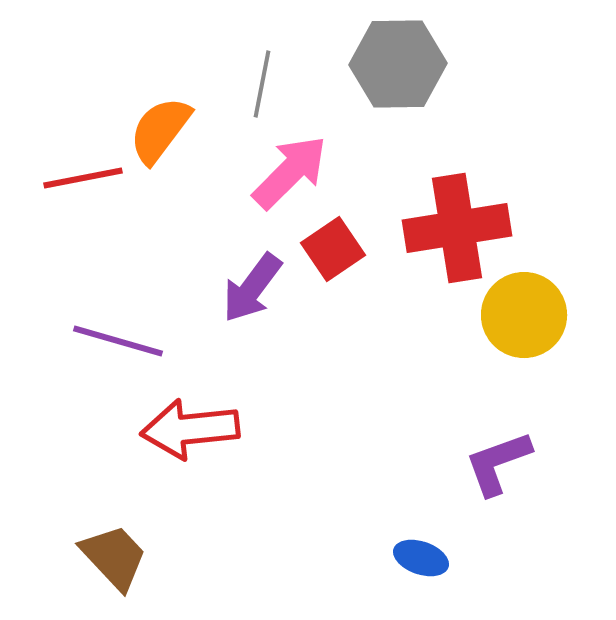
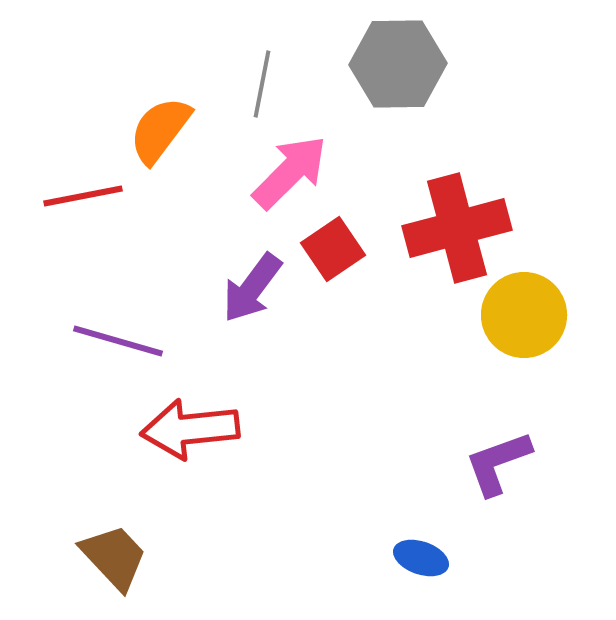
red line: moved 18 px down
red cross: rotated 6 degrees counterclockwise
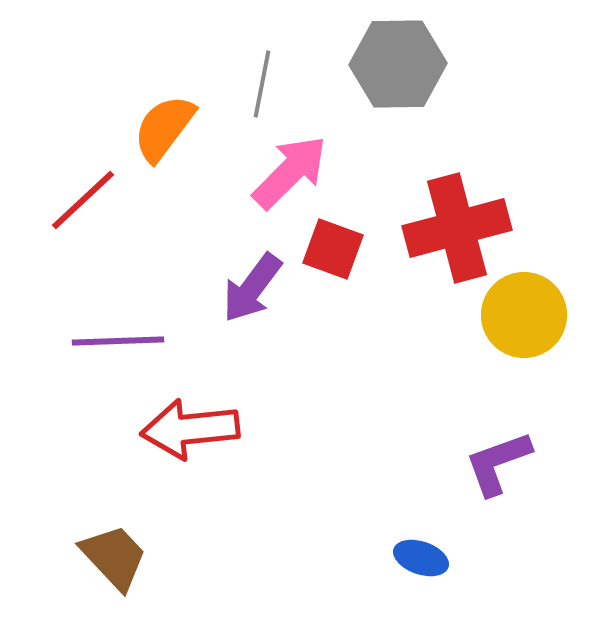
orange semicircle: moved 4 px right, 2 px up
red line: moved 4 px down; rotated 32 degrees counterclockwise
red square: rotated 36 degrees counterclockwise
purple line: rotated 18 degrees counterclockwise
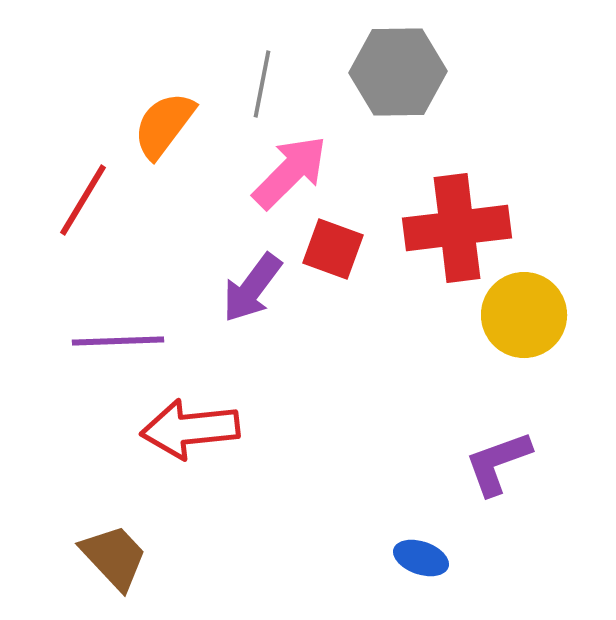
gray hexagon: moved 8 px down
orange semicircle: moved 3 px up
red line: rotated 16 degrees counterclockwise
red cross: rotated 8 degrees clockwise
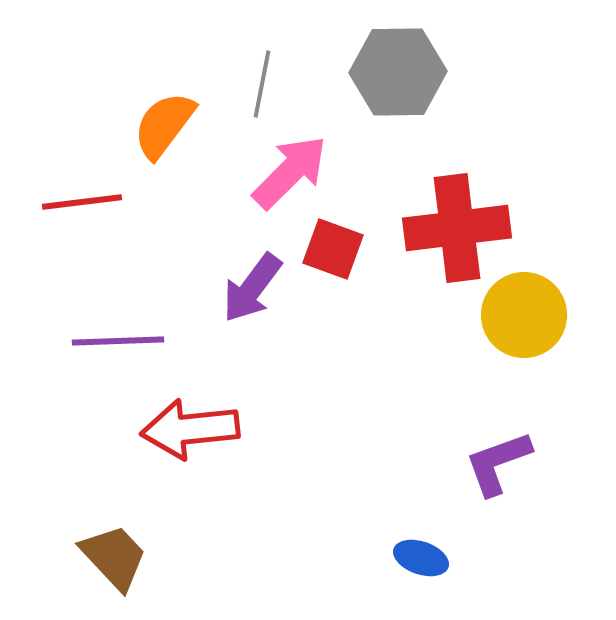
red line: moved 1 px left, 2 px down; rotated 52 degrees clockwise
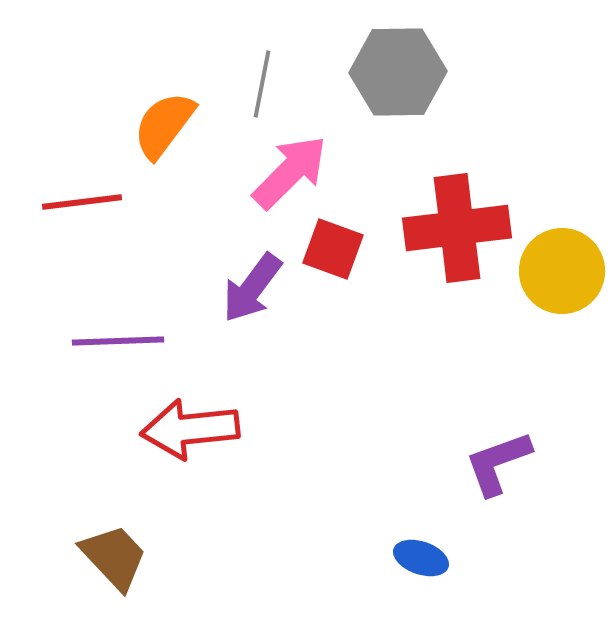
yellow circle: moved 38 px right, 44 px up
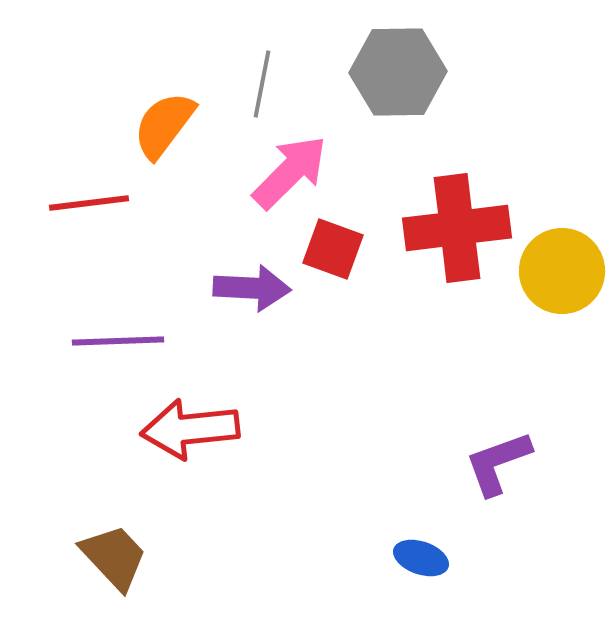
red line: moved 7 px right, 1 px down
purple arrow: rotated 124 degrees counterclockwise
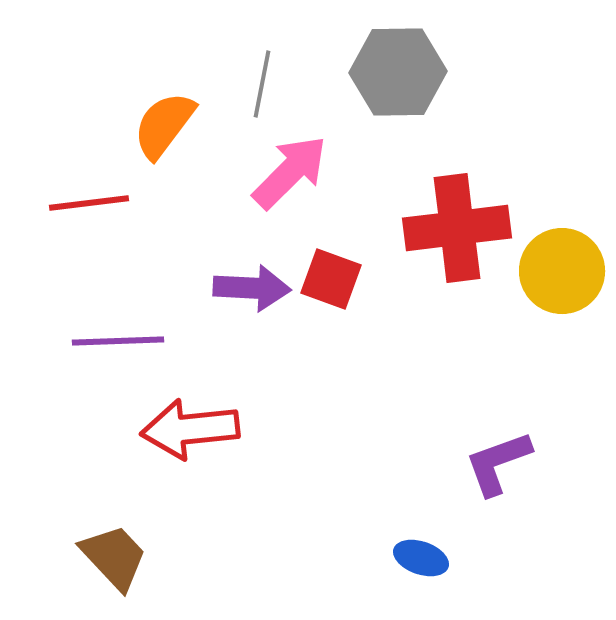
red square: moved 2 px left, 30 px down
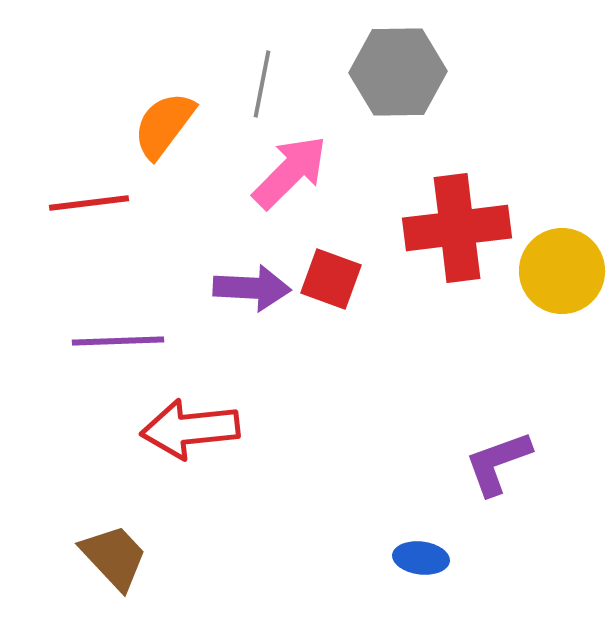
blue ellipse: rotated 12 degrees counterclockwise
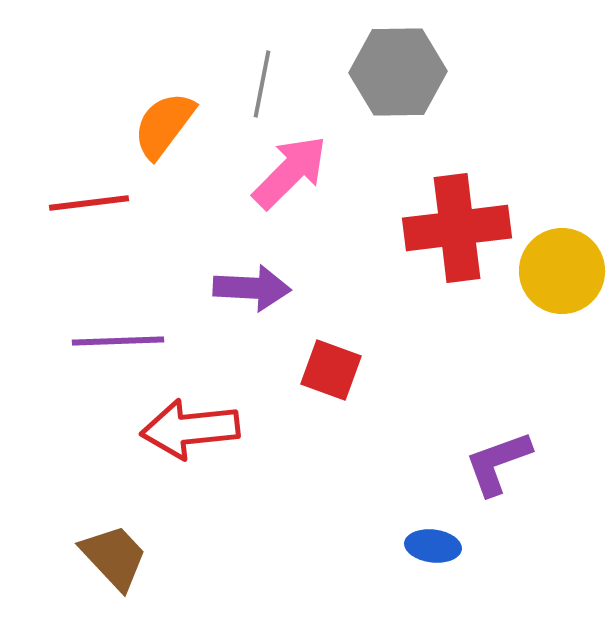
red square: moved 91 px down
blue ellipse: moved 12 px right, 12 px up
